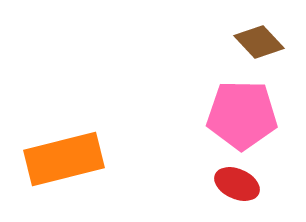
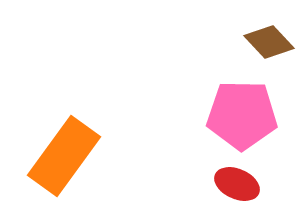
brown diamond: moved 10 px right
orange rectangle: moved 3 px up; rotated 40 degrees counterclockwise
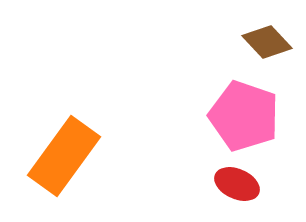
brown diamond: moved 2 px left
pink pentagon: moved 2 px right, 1 px down; rotated 18 degrees clockwise
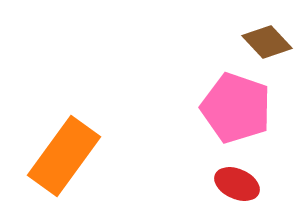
pink pentagon: moved 8 px left, 8 px up
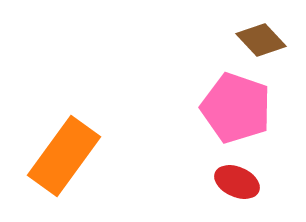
brown diamond: moved 6 px left, 2 px up
red ellipse: moved 2 px up
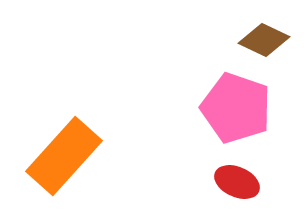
brown diamond: moved 3 px right; rotated 21 degrees counterclockwise
orange rectangle: rotated 6 degrees clockwise
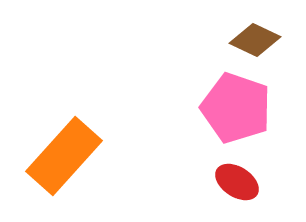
brown diamond: moved 9 px left
red ellipse: rotated 9 degrees clockwise
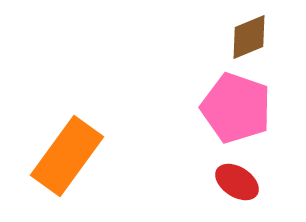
brown diamond: moved 6 px left, 3 px up; rotated 48 degrees counterclockwise
orange rectangle: moved 3 px right; rotated 6 degrees counterclockwise
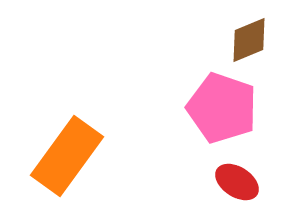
brown diamond: moved 3 px down
pink pentagon: moved 14 px left
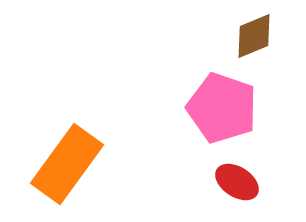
brown diamond: moved 5 px right, 4 px up
orange rectangle: moved 8 px down
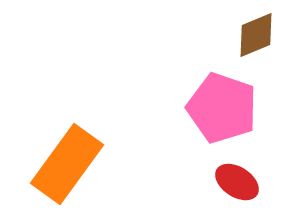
brown diamond: moved 2 px right, 1 px up
